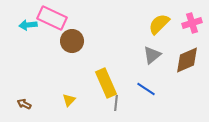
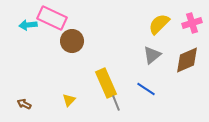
gray line: rotated 28 degrees counterclockwise
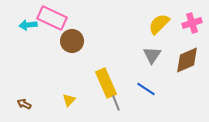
gray triangle: rotated 18 degrees counterclockwise
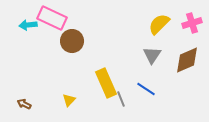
gray line: moved 5 px right, 4 px up
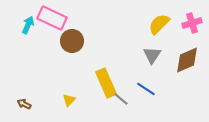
cyan arrow: rotated 120 degrees clockwise
gray line: rotated 28 degrees counterclockwise
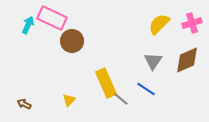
gray triangle: moved 1 px right, 6 px down
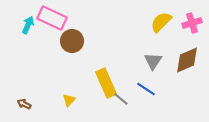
yellow semicircle: moved 2 px right, 2 px up
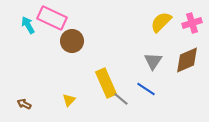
cyan arrow: rotated 54 degrees counterclockwise
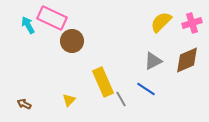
gray triangle: rotated 30 degrees clockwise
yellow rectangle: moved 3 px left, 1 px up
gray line: rotated 21 degrees clockwise
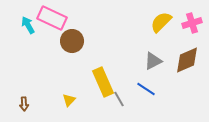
gray line: moved 2 px left
brown arrow: rotated 120 degrees counterclockwise
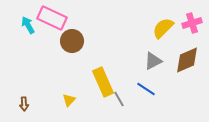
yellow semicircle: moved 2 px right, 6 px down
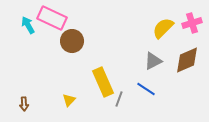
gray line: rotated 49 degrees clockwise
